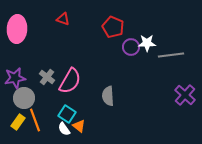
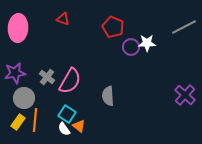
pink ellipse: moved 1 px right, 1 px up
gray line: moved 13 px right, 28 px up; rotated 20 degrees counterclockwise
purple star: moved 5 px up
orange line: rotated 25 degrees clockwise
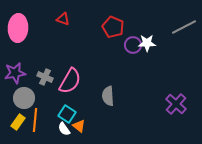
purple circle: moved 2 px right, 2 px up
gray cross: moved 2 px left; rotated 14 degrees counterclockwise
purple cross: moved 9 px left, 9 px down
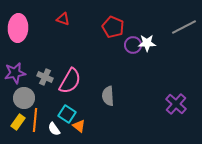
white semicircle: moved 10 px left
